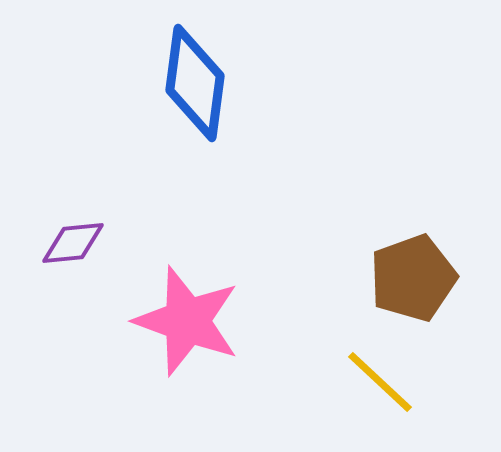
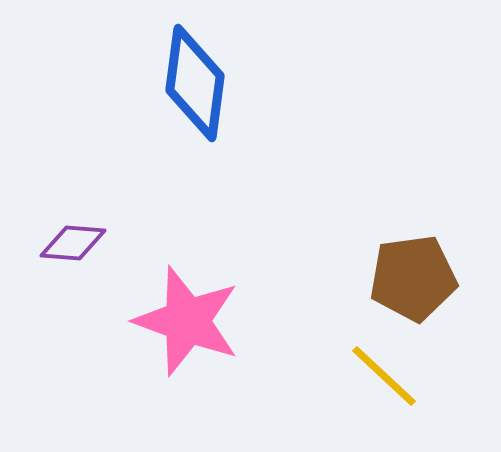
purple diamond: rotated 10 degrees clockwise
brown pentagon: rotated 12 degrees clockwise
yellow line: moved 4 px right, 6 px up
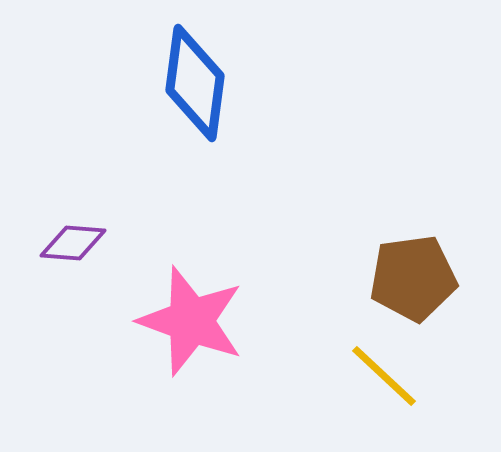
pink star: moved 4 px right
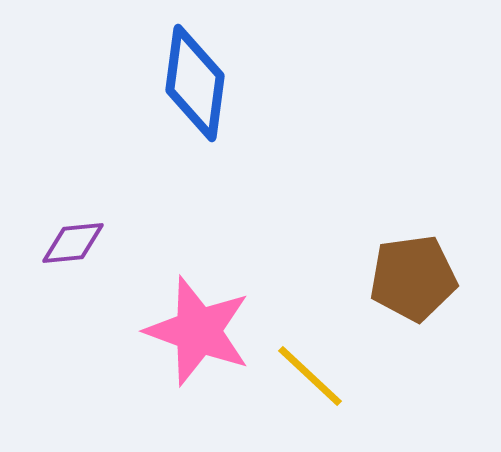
purple diamond: rotated 10 degrees counterclockwise
pink star: moved 7 px right, 10 px down
yellow line: moved 74 px left
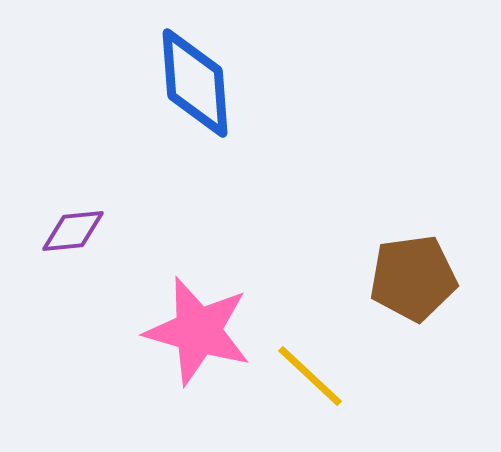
blue diamond: rotated 12 degrees counterclockwise
purple diamond: moved 12 px up
pink star: rotated 4 degrees counterclockwise
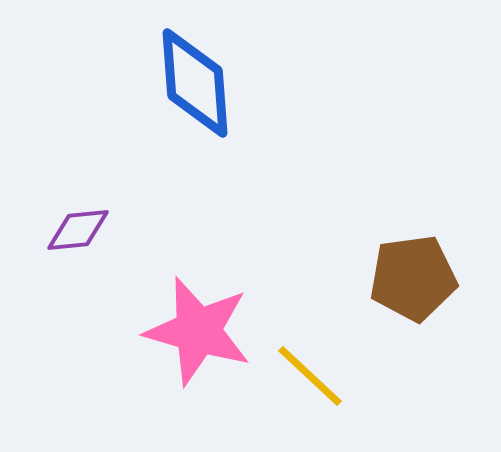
purple diamond: moved 5 px right, 1 px up
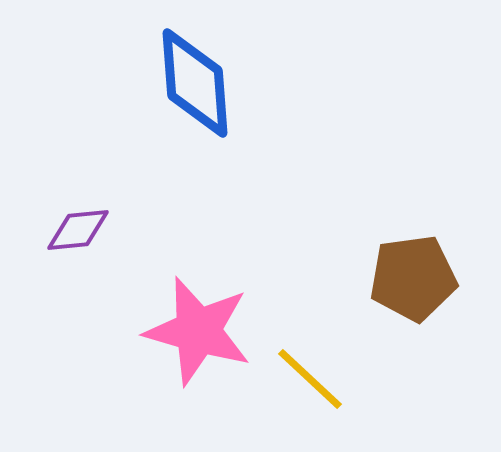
yellow line: moved 3 px down
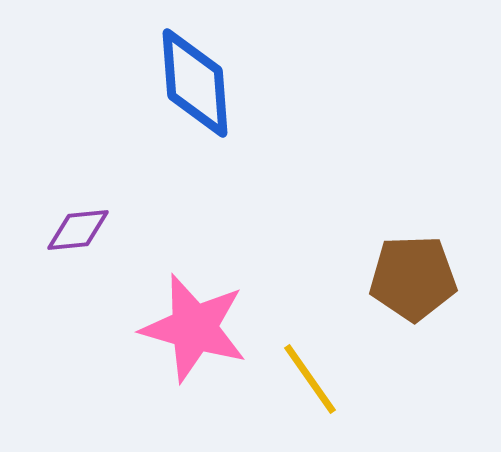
brown pentagon: rotated 6 degrees clockwise
pink star: moved 4 px left, 3 px up
yellow line: rotated 12 degrees clockwise
